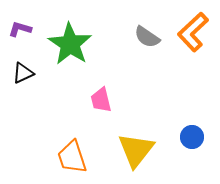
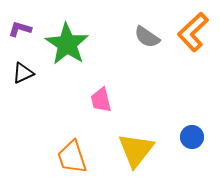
green star: moved 3 px left
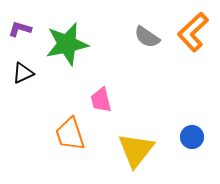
green star: rotated 27 degrees clockwise
orange trapezoid: moved 2 px left, 23 px up
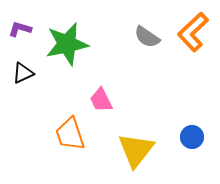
pink trapezoid: rotated 12 degrees counterclockwise
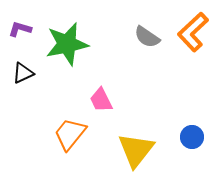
orange trapezoid: rotated 57 degrees clockwise
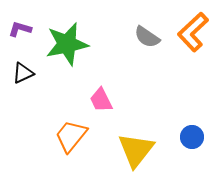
orange trapezoid: moved 1 px right, 2 px down
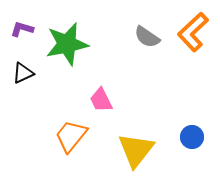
purple L-shape: moved 2 px right
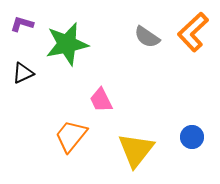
purple L-shape: moved 5 px up
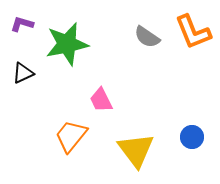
orange L-shape: rotated 69 degrees counterclockwise
yellow triangle: rotated 15 degrees counterclockwise
